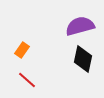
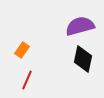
red line: rotated 72 degrees clockwise
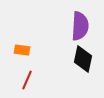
purple semicircle: rotated 108 degrees clockwise
orange rectangle: rotated 63 degrees clockwise
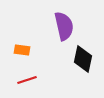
purple semicircle: moved 16 px left; rotated 16 degrees counterclockwise
red line: rotated 48 degrees clockwise
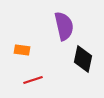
red line: moved 6 px right
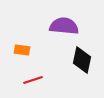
purple semicircle: rotated 72 degrees counterclockwise
black diamond: moved 1 px left, 1 px down
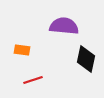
black diamond: moved 4 px right, 1 px up
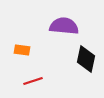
red line: moved 1 px down
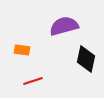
purple semicircle: rotated 20 degrees counterclockwise
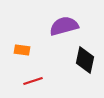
black diamond: moved 1 px left, 1 px down
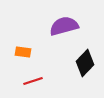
orange rectangle: moved 1 px right, 2 px down
black diamond: moved 3 px down; rotated 32 degrees clockwise
